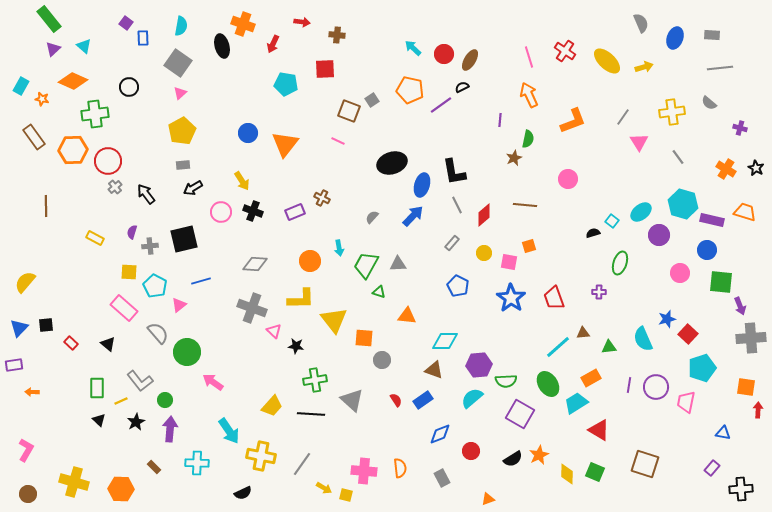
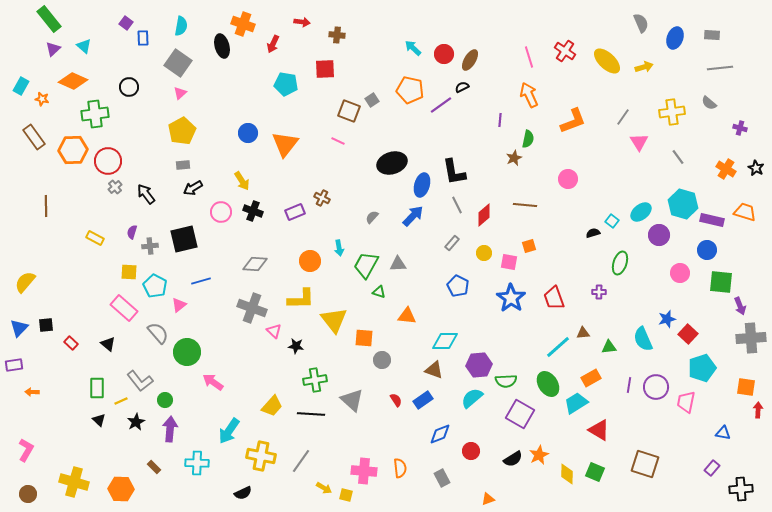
cyan arrow at (229, 431): rotated 68 degrees clockwise
gray line at (302, 464): moved 1 px left, 3 px up
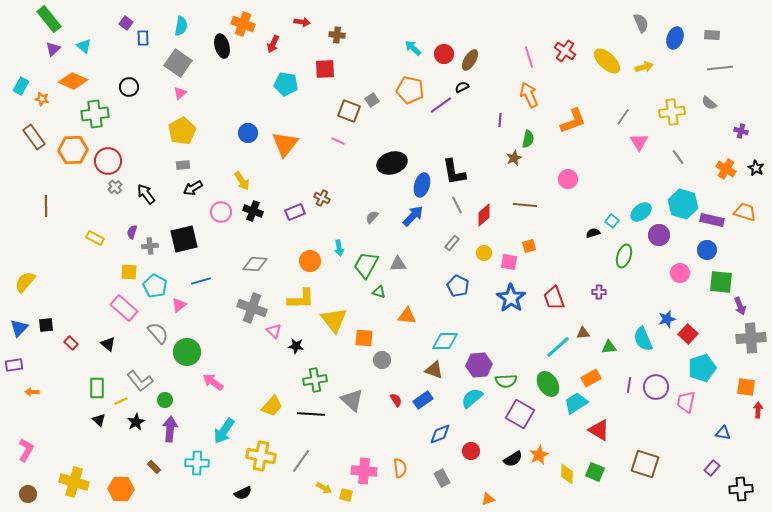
purple cross at (740, 128): moved 1 px right, 3 px down
green ellipse at (620, 263): moved 4 px right, 7 px up
cyan arrow at (229, 431): moved 5 px left
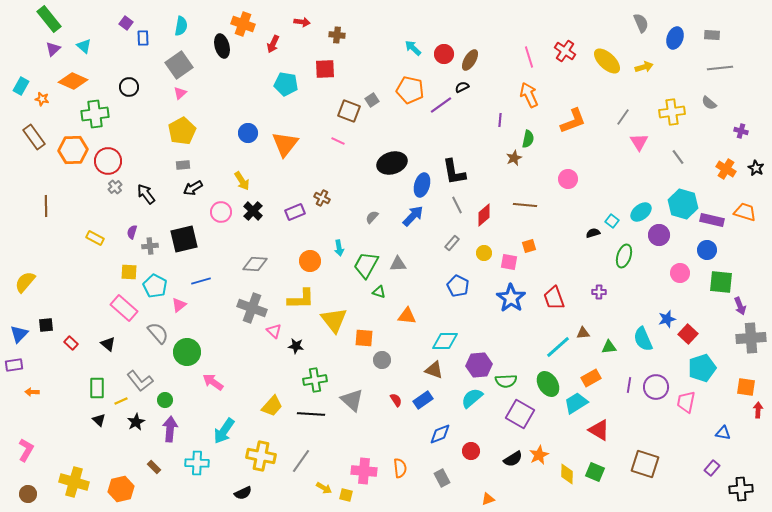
gray square at (178, 63): moved 1 px right, 2 px down; rotated 20 degrees clockwise
black cross at (253, 211): rotated 24 degrees clockwise
blue triangle at (19, 328): moved 6 px down
orange hexagon at (121, 489): rotated 15 degrees counterclockwise
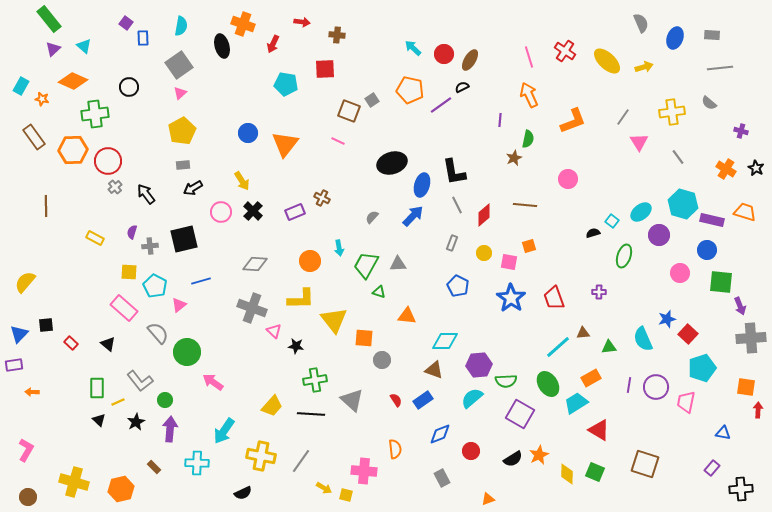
gray rectangle at (452, 243): rotated 21 degrees counterclockwise
yellow line at (121, 401): moved 3 px left, 1 px down
orange semicircle at (400, 468): moved 5 px left, 19 px up
brown circle at (28, 494): moved 3 px down
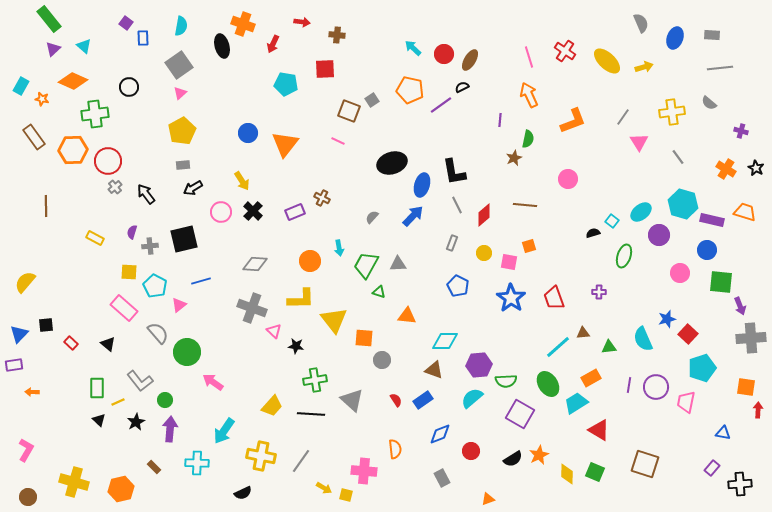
black cross at (741, 489): moved 1 px left, 5 px up
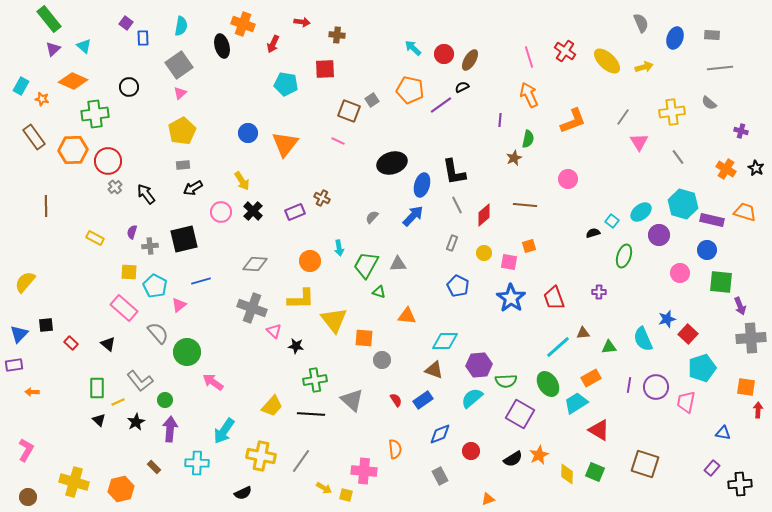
gray rectangle at (442, 478): moved 2 px left, 2 px up
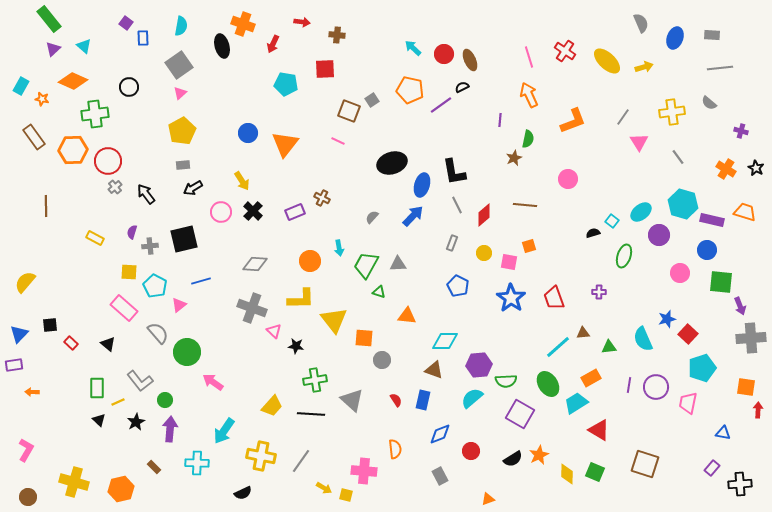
brown ellipse at (470, 60): rotated 55 degrees counterclockwise
black square at (46, 325): moved 4 px right
blue rectangle at (423, 400): rotated 42 degrees counterclockwise
pink trapezoid at (686, 402): moved 2 px right, 1 px down
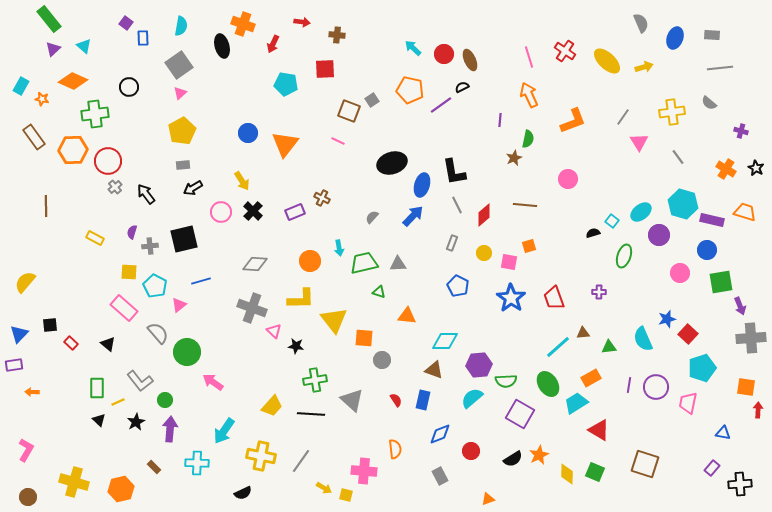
green trapezoid at (366, 265): moved 2 px left, 2 px up; rotated 48 degrees clockwise
green square at (721, 282): rotated 15 degrees counterclockwise
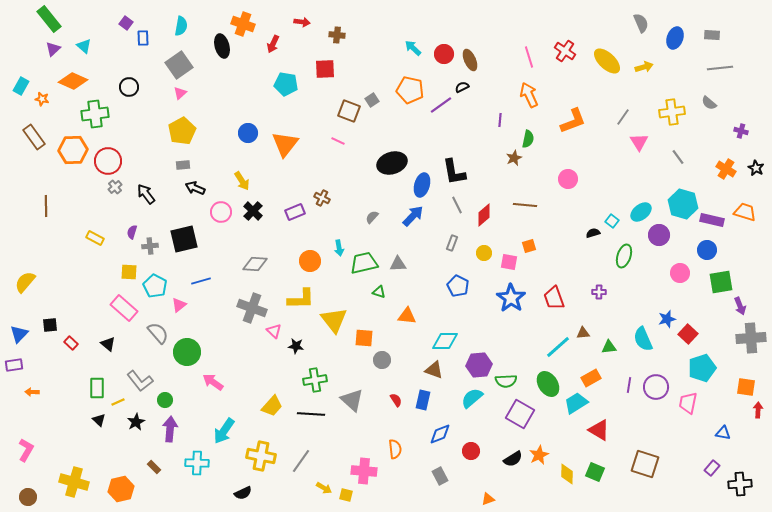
black arrow at (193, 188): moved 2 px right; rotated 54 degrees clockwise
